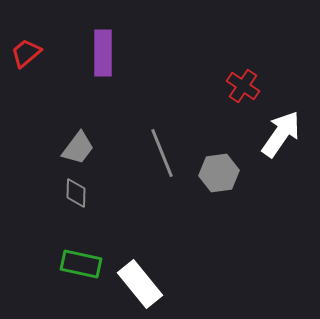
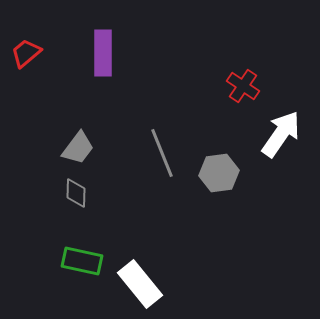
green rectangle: moved 1 px right, 3 px up
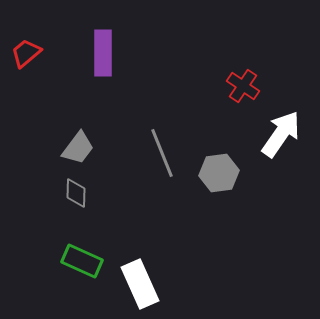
green rectangle: rotated 12 degrees clockwise
white rectangle: rotated 15 degrees clockwise
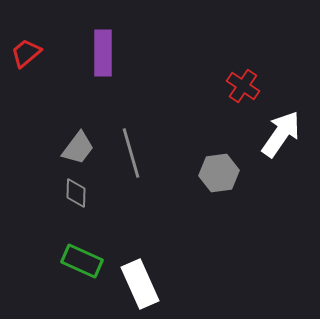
gray line: moved 31 px left; rotated 6 degrees clockwise
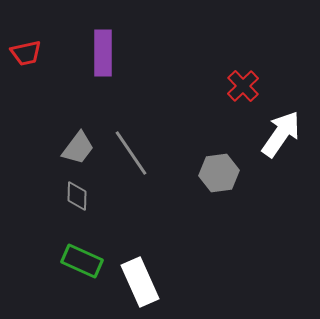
red trapezoid: rotated 152 degrees counterclockwise
red cross: rotated 12 degrees clockwise
gray line: rotated 18 degrees counterclockwise
gray diamond: moved 1 px right, 3 px down
white rectangle: moved 2 px up
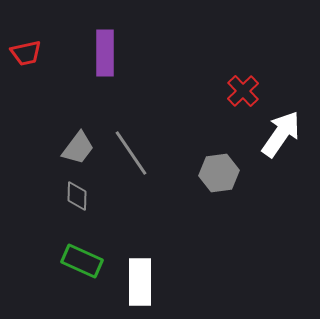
purple rectangle: moved 2 px right
red cross: moved 5 px down
white rectangle: rotated 24 degrees clockwise
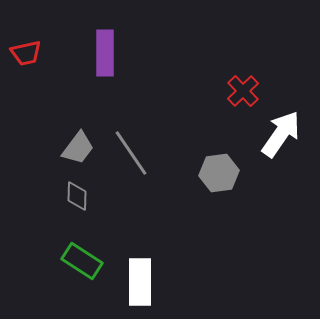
green rectangle: rotated 9 degrees clockwise
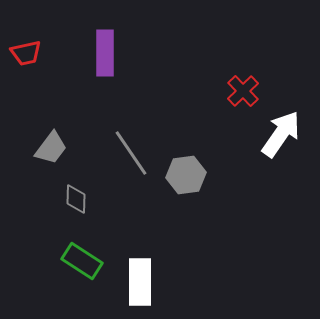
gray trapezoid: moved 27 px left
gray hexagon: moved 33 px left, 2 px down
gray diamond: moved 1 px left, 3 px down
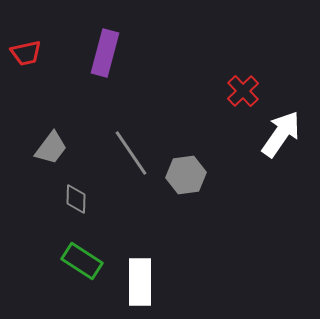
purple rectangle: rotated 15 degrees clockwise
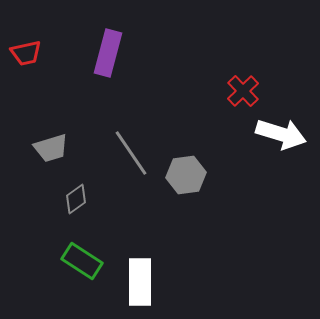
purple rectangle: moved 3 px right
white arrow: rotated 72 degrees clockwise
gray trapezoid: rotated 36 degrees clockwise
gray diamond: rotated 52 degrees clockwise
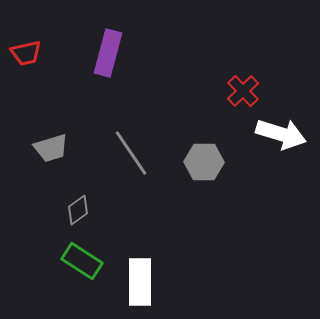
gray hexagon: moved 18 px right, 13 px up; rotated 9 degrees clockwise
gray diamond: moved 2 px right, 11 px down
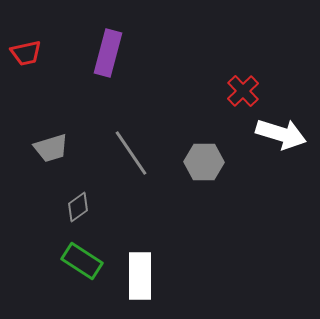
gray diamond: moved 3 px up
white rectangle: moved 6 px up
